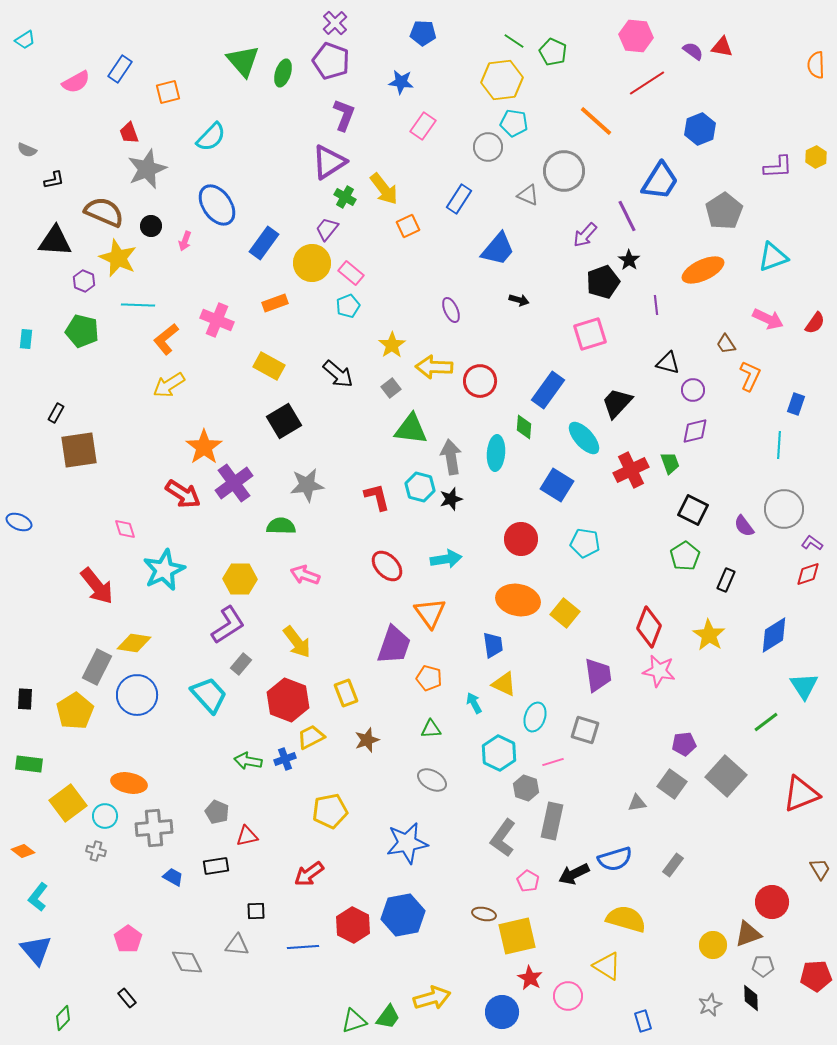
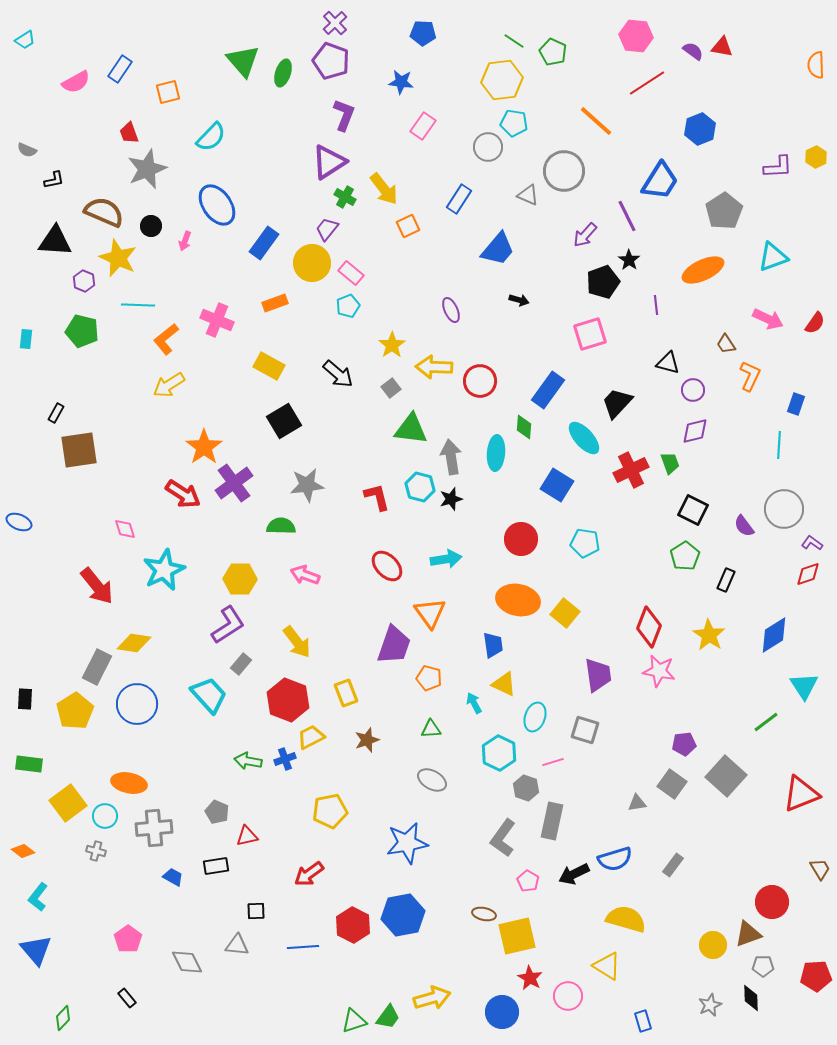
blue circle at (137, 695): moved 9 px down
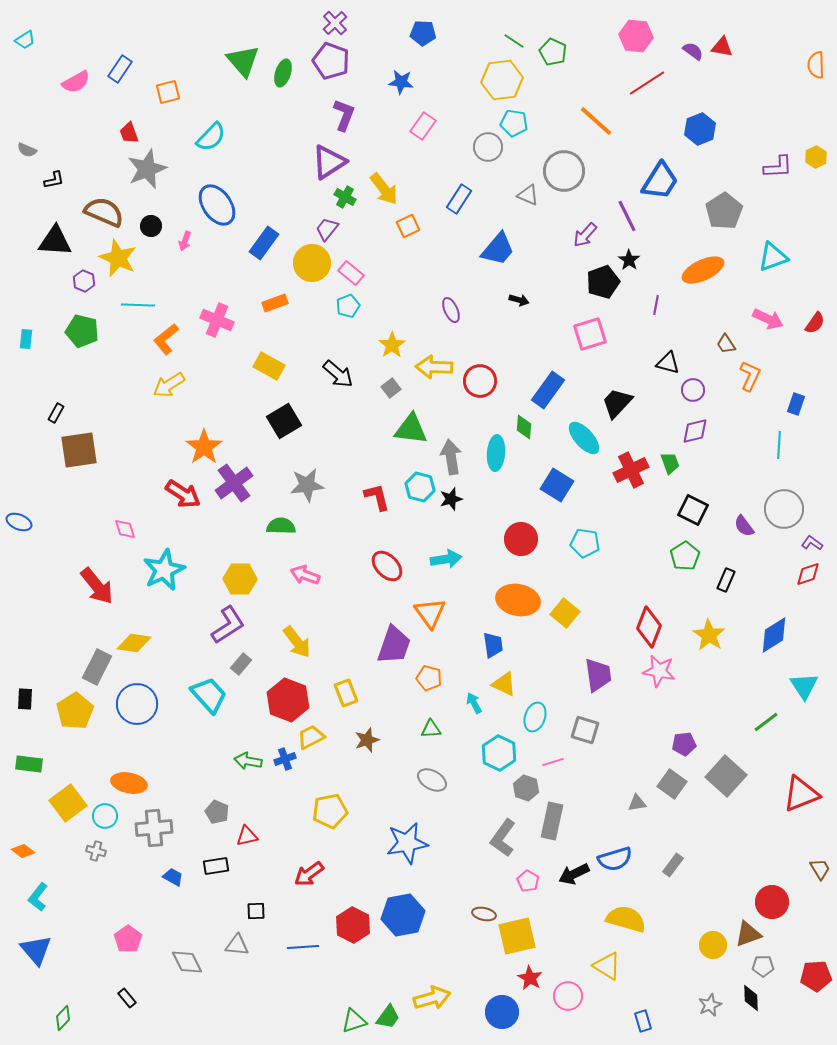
purple line at (656, 305): rotated 18 degrees clockwise
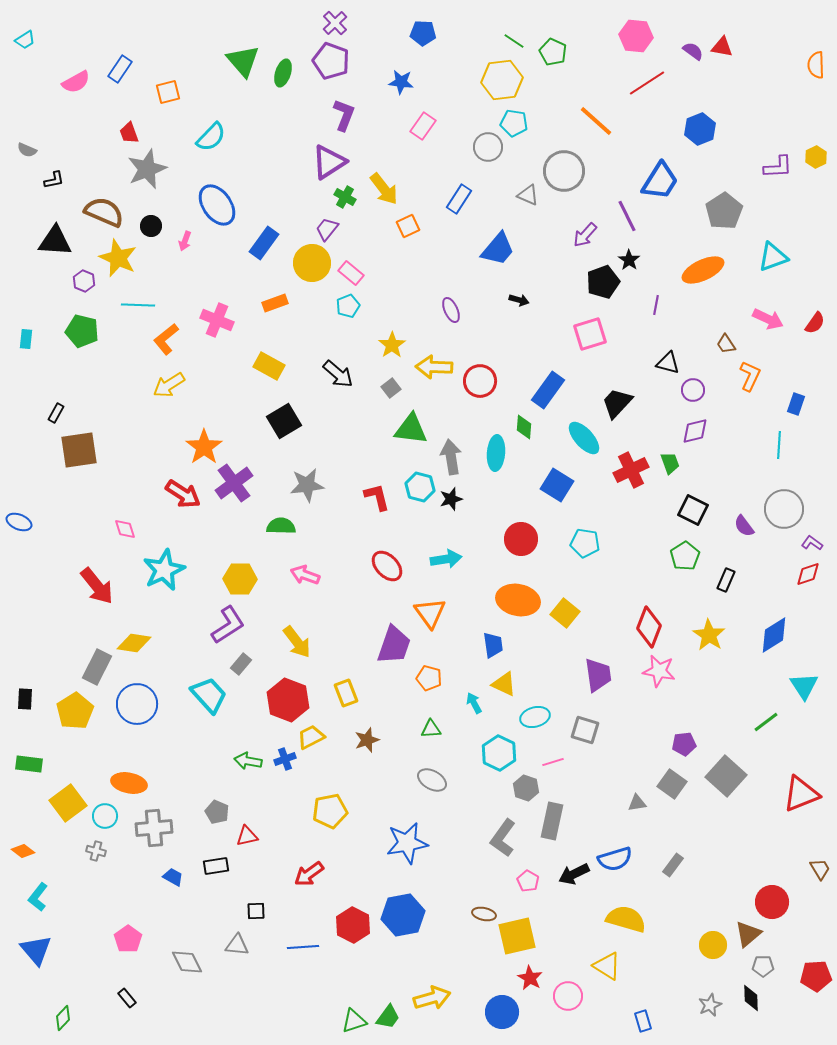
cyan ellipse at (535, 717): rotated 56 degrees clockwise
brown triangle at (748, 934): rotated 20 degrees counterclockwise
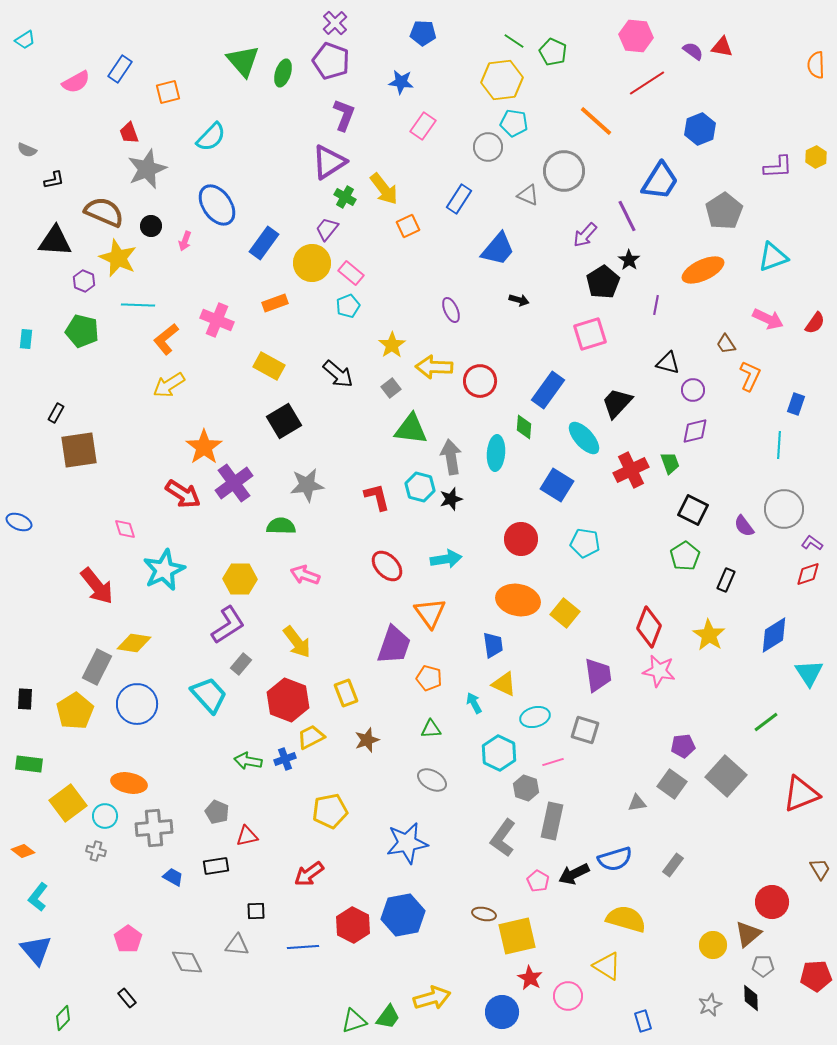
black pentagon at (603, 282): rotated 12 degrees counterclockwise
cyan triangle at (804, 686): moved 5 px right, 13 px up
purple pentagon at (684, 744): moved 1 px left, 2 px down
pink pentagon at (528, 881): moved 10 px right
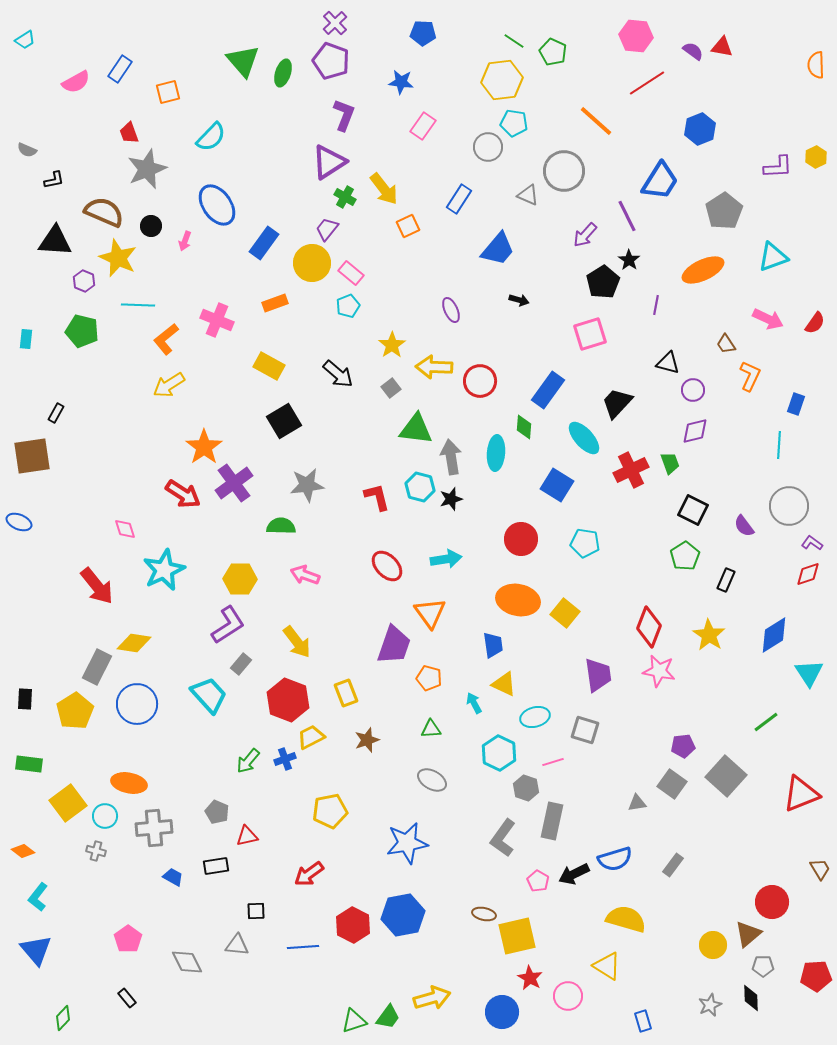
green triangle at (411, 429): moved 5 px right
brown square at (79, 450): moved 47 px left, 6 px down
gray circle at (784, 509): moved 5 px right, 3 px up
green arrow at (248, 761): rotated 60 degrees counterclockwise
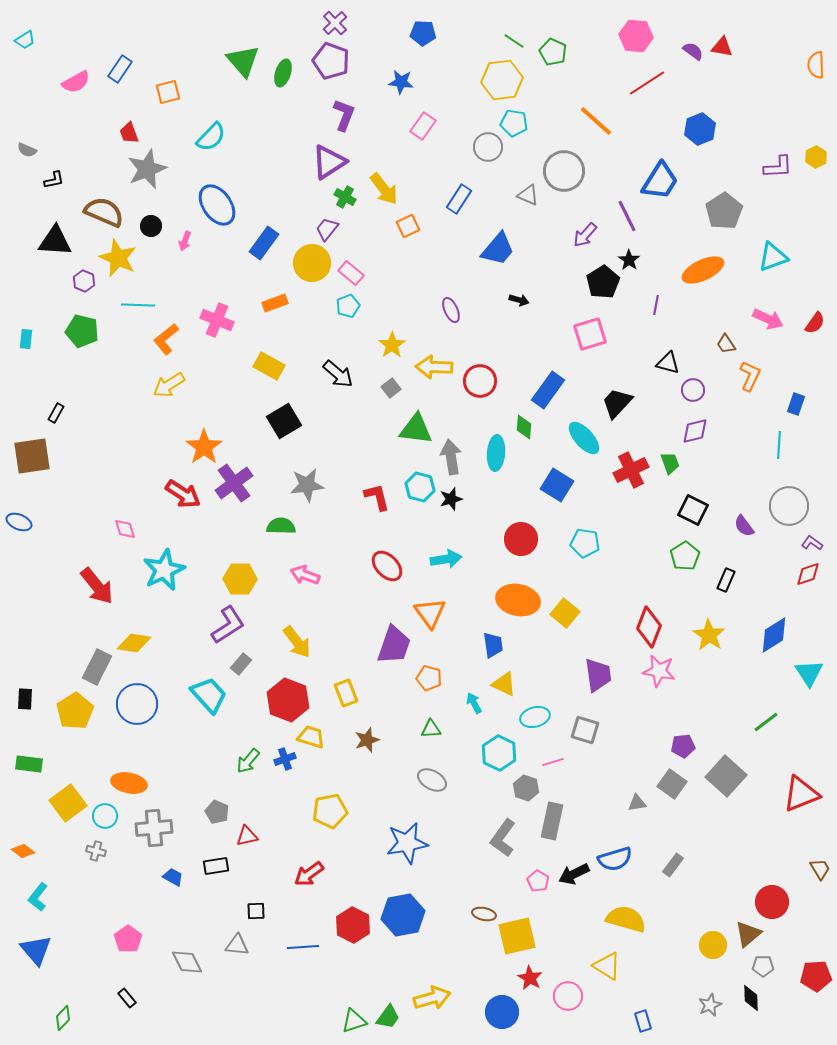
yellow trapezoid at (311, 737): rotated 44 degrees clockwise
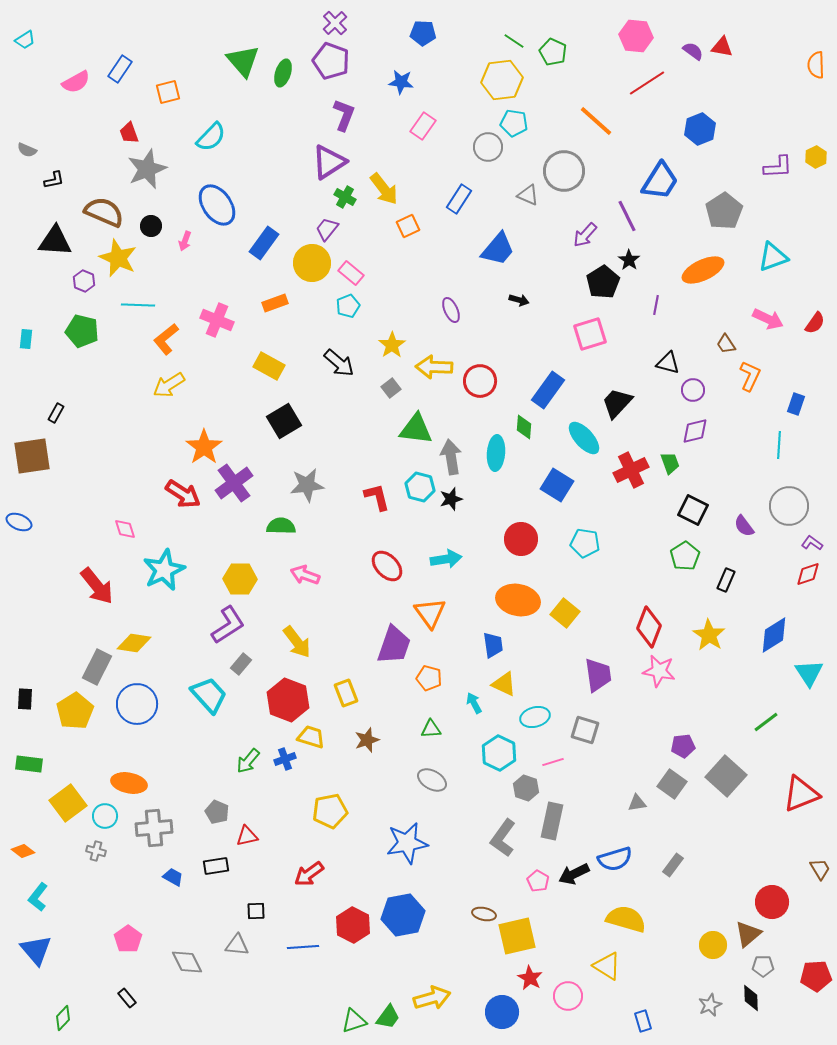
black arrow at (338, 374): moved 1 px right, 11 px up
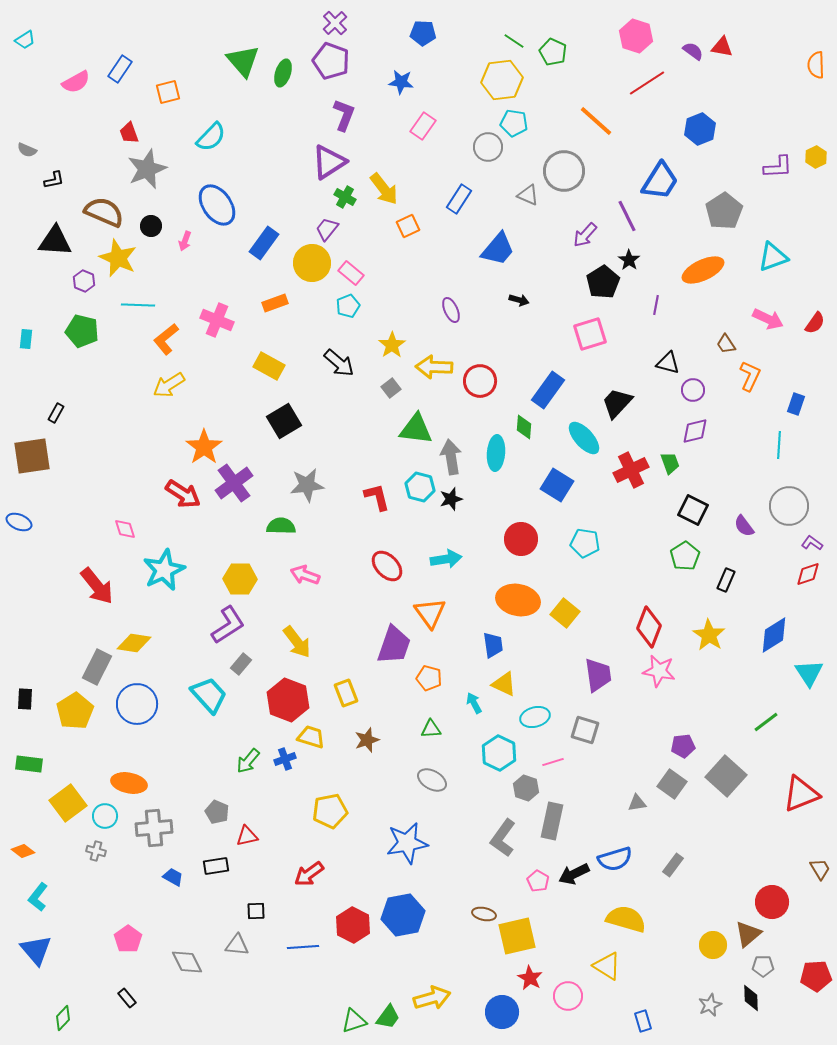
pink hexagon at (636, 36): rotated 12 degrees clockwise
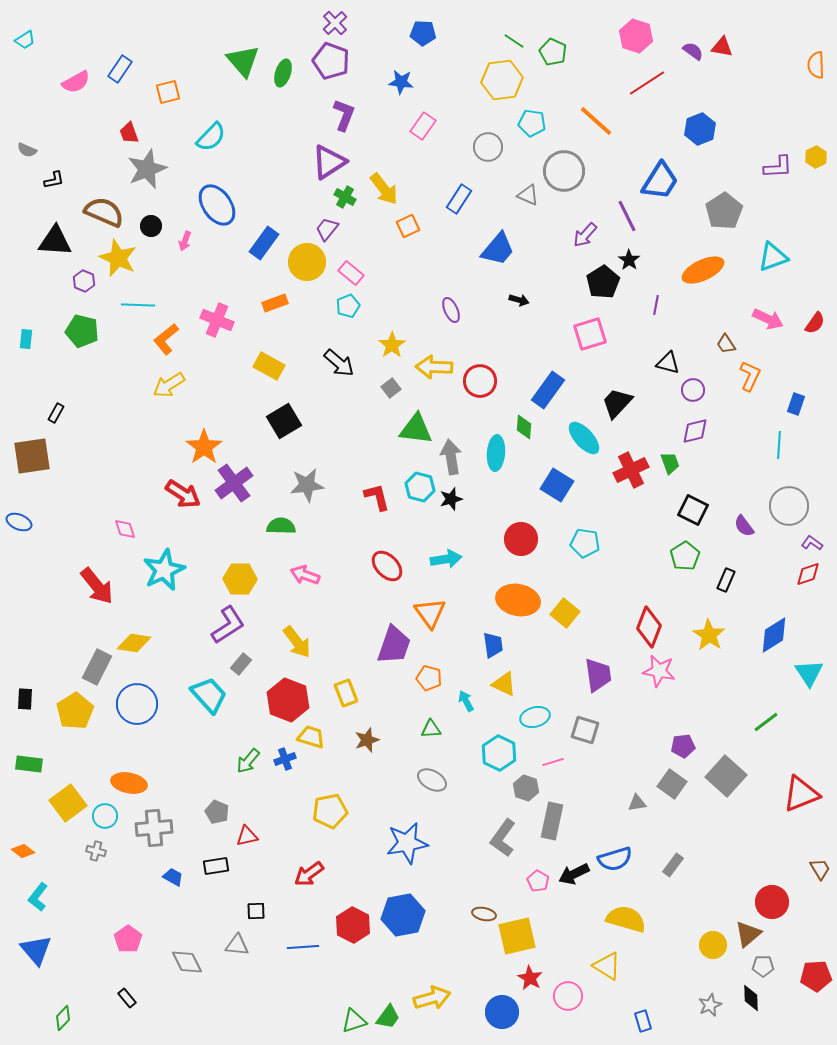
cyan pentagon at (514, 123): moved 18 px right
yellow circle at (312, 263): moved 5 px left, 1 px up
cyan arrow at (474, 703): moved 8 px left, 2 px up
